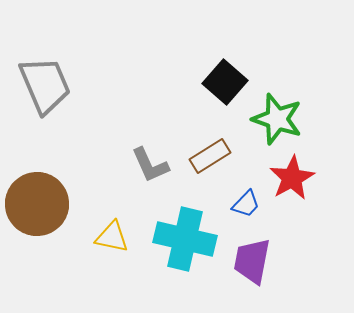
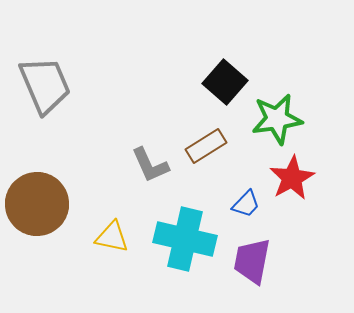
green star: rotated 27 degrees counterclockwise
brown rectangle: moved 4 px left, 10 px up
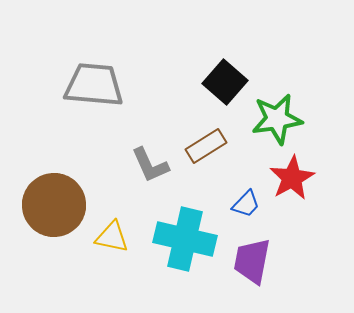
gray trapezoid: moved 49 px right; rotated 62 degrees counterclockwise
brown circle: moved 17 px right, 1 px down
